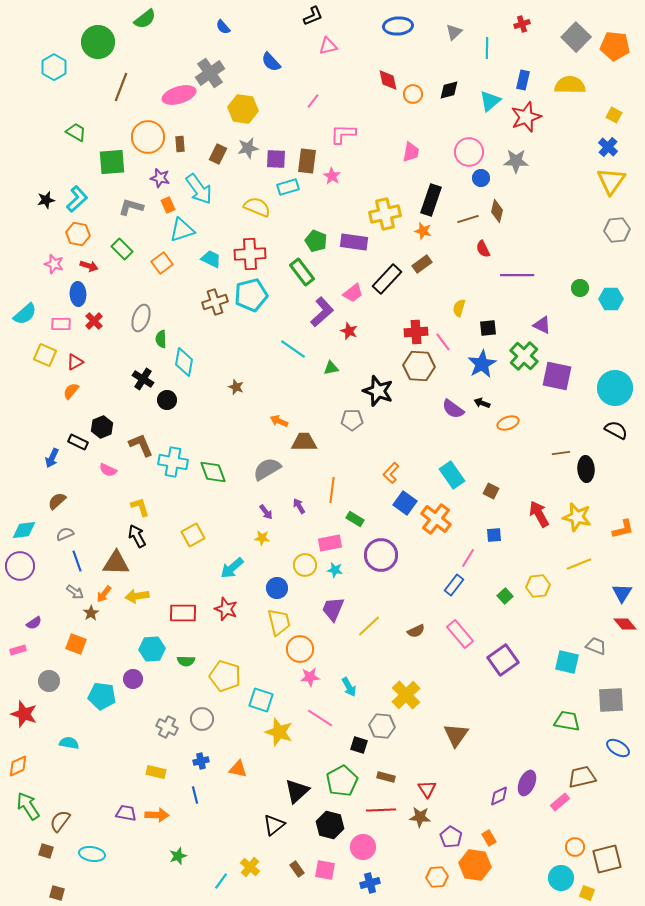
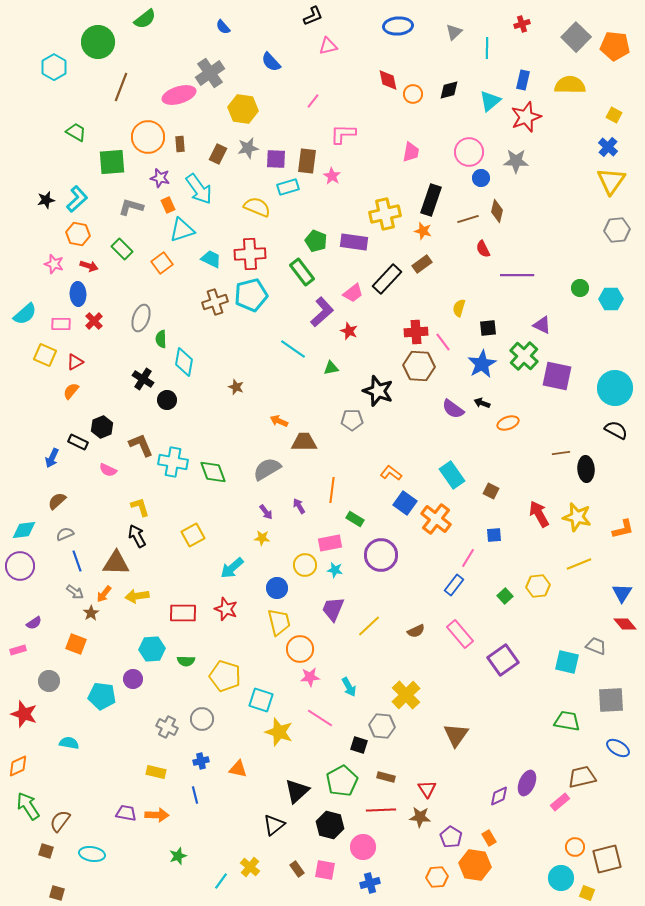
orange L-shape at (391, 473): rotated 85 degrees clockwise
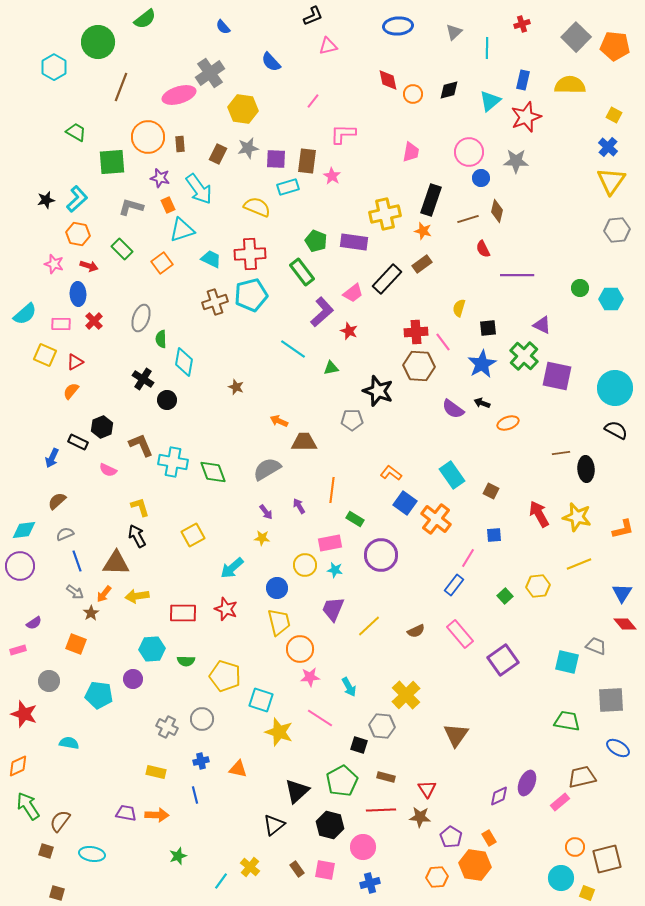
cyan pentagon at (102, 696): moved 3 px left, 1 px up
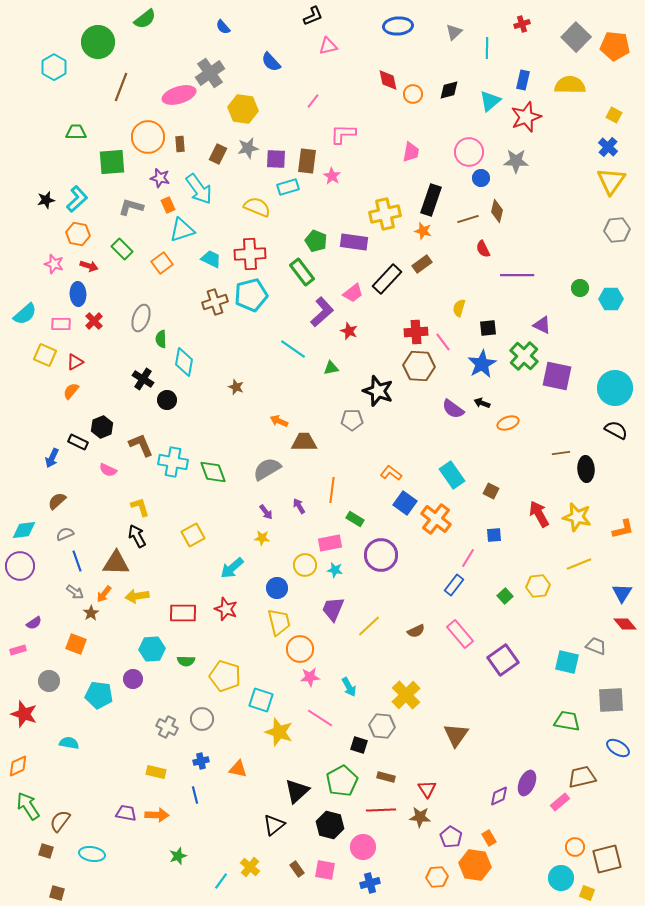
green trapezoid at (76, 132): rotated 30 degrees counterclockwise
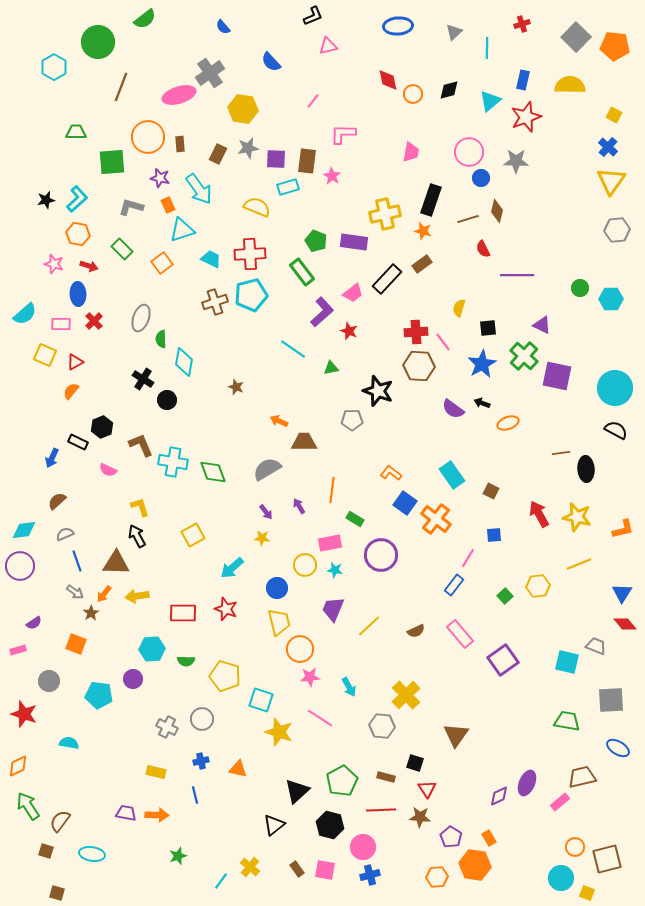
black square at (359, 745): moved 56 px right, 18 px down
blue cross at (370, 883): moved 8 px up
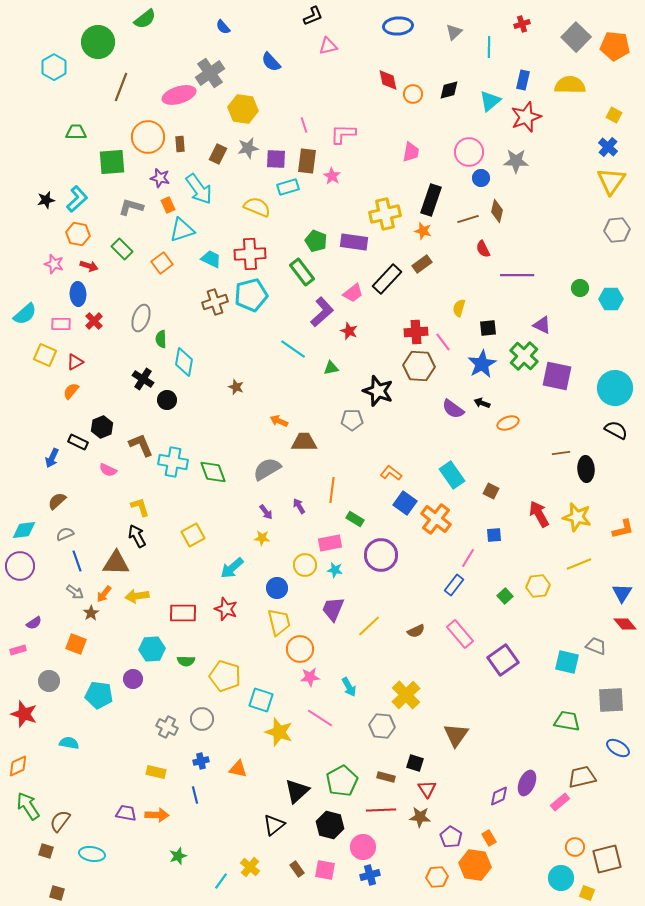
cyan line at (487, 48): moved 2 px right, 1 px up
pink line at (313, 101): moved 9 px left, 24 px down; rotated 56 degrees counterclockwise
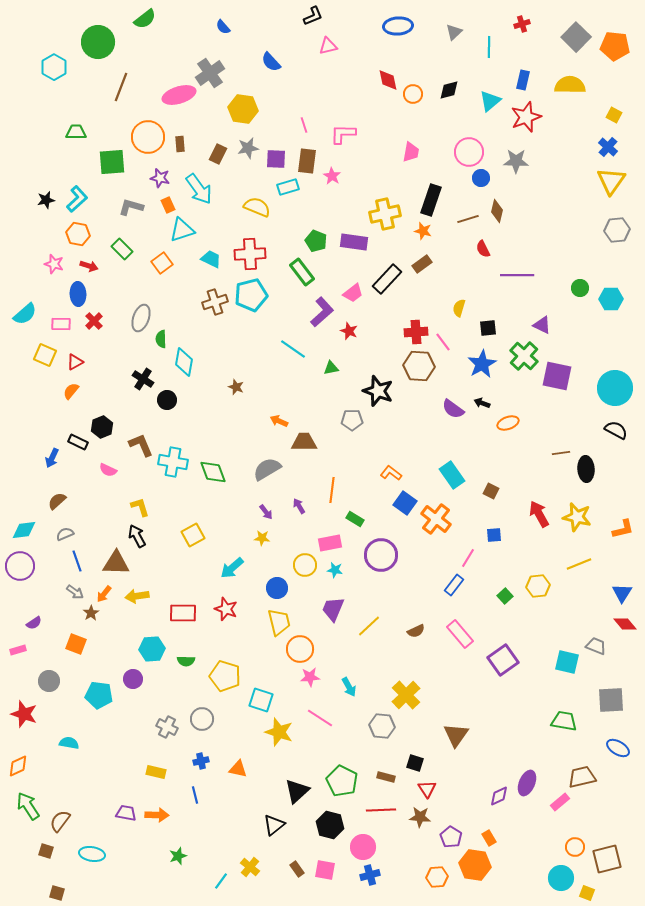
green trapezoid at (567, 721): moved 3 px left
green pentagon at (342, 781): rotated 16 degrees counterclockwise
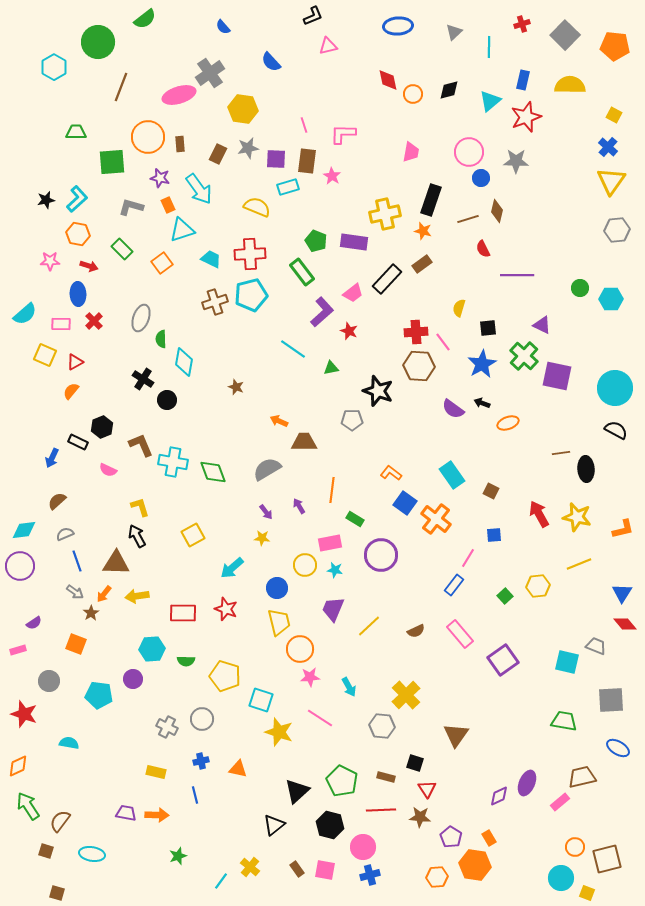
gray square at (576, 37): moved 11 px left, 2 px up
pink star at (54, 264): moved 4 px left, 3 px up; rotated 18 degrees counterclockwise
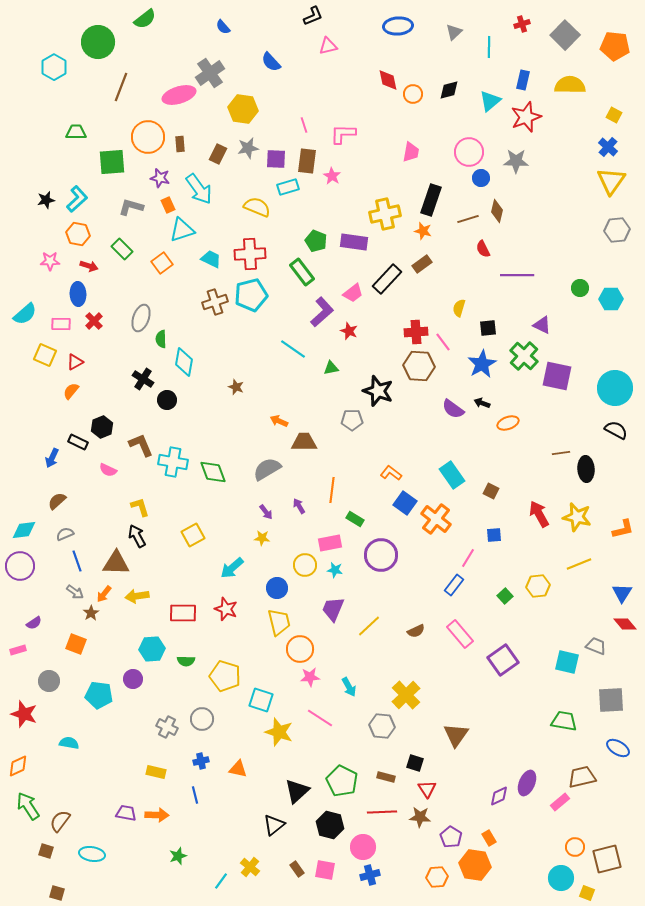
red line at (381, 810): moved 1 px right, 2 px down
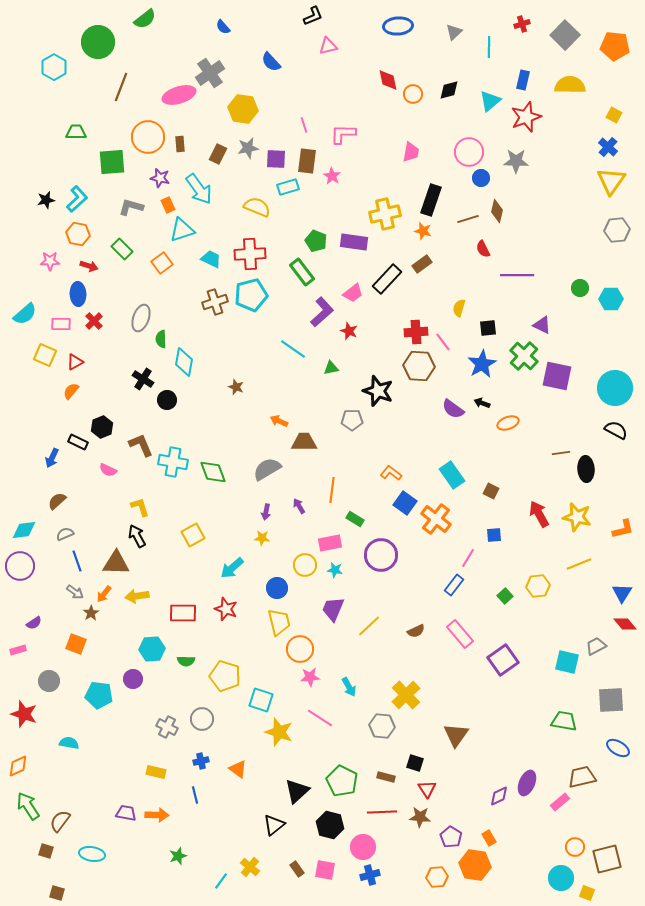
purple arrow at (266, 512): rotated 49 degrees clockwise
gray trapezoid at (596, 646): rotated 50 degrees counterclockwise
orange triangle at (238, 769): rotated 24 degrees clockwise
